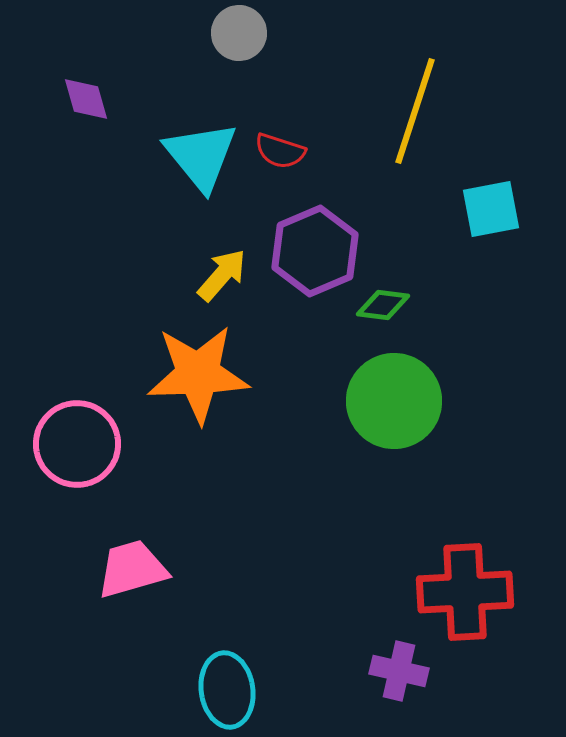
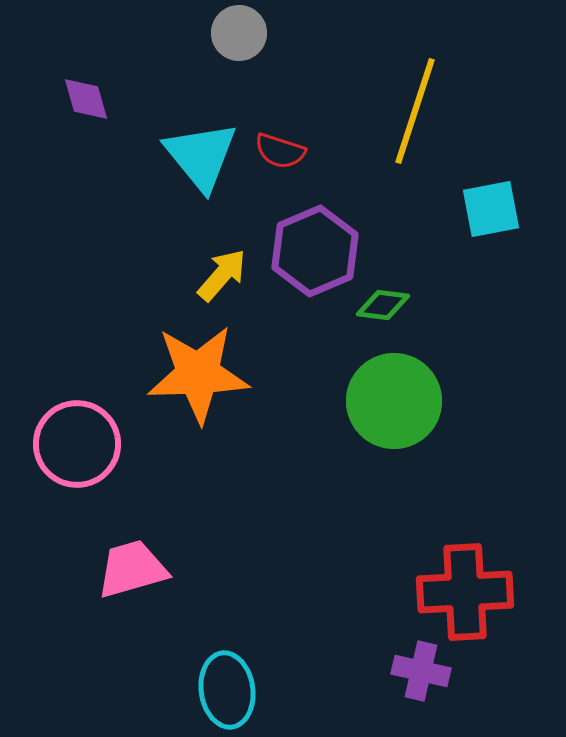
purple cross: moved 22 px right
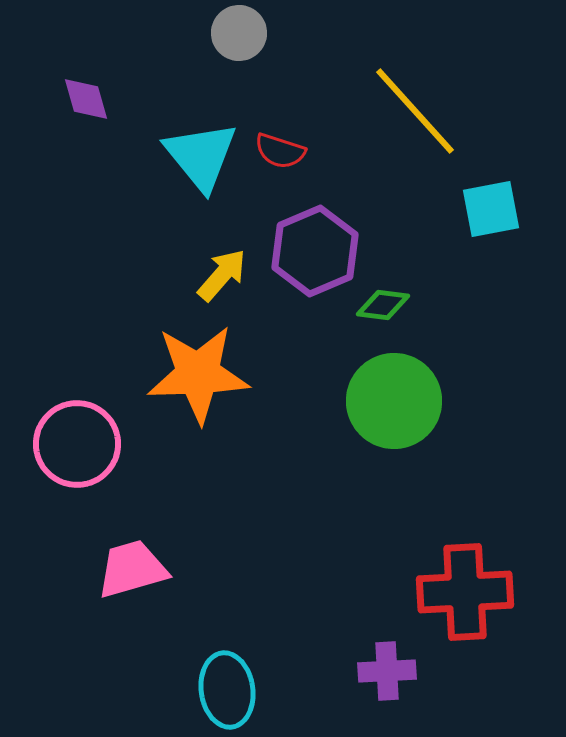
yellow line: rotated 60 degrees counterclockwise
purple cross: moved 34 px left; rotated 16 degrees counterclockwise
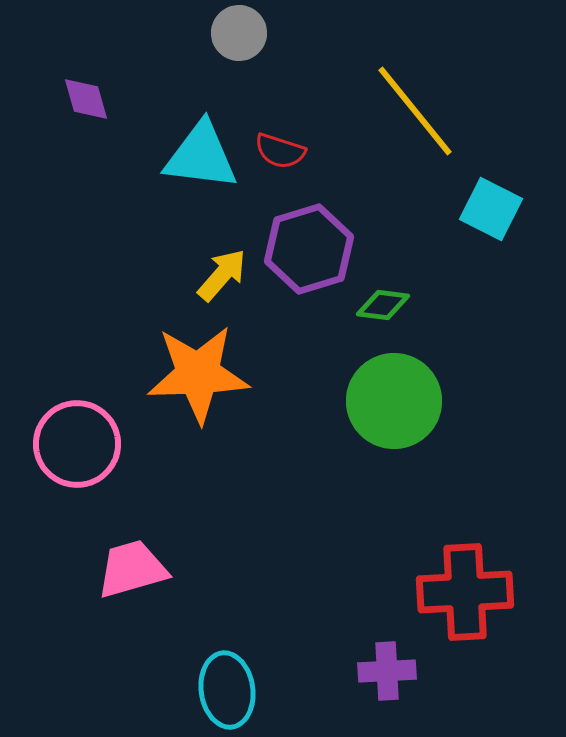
yellow line: rotated 3 degrees clockwise
cyan triangle: rotated 44 degrees counterclockwise
cyan square: rotated 38 degrees clockwise
purple hexagon: moved 6 px left, 2 px up; rotated 6 degrees clockwise
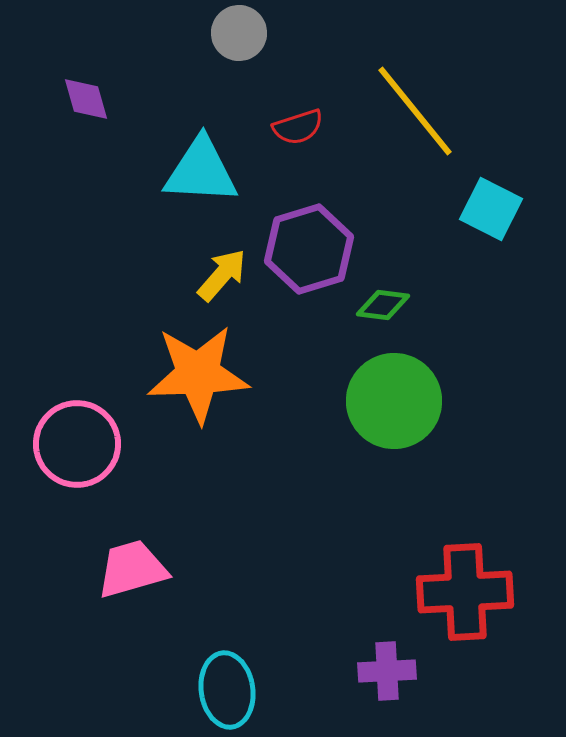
red semicircle: moved 18 px right, 24 px up; rotated 36 degrees counterclockwise
cyan triangle: moved 15 px down; rotated 4 degrees counterclockwise
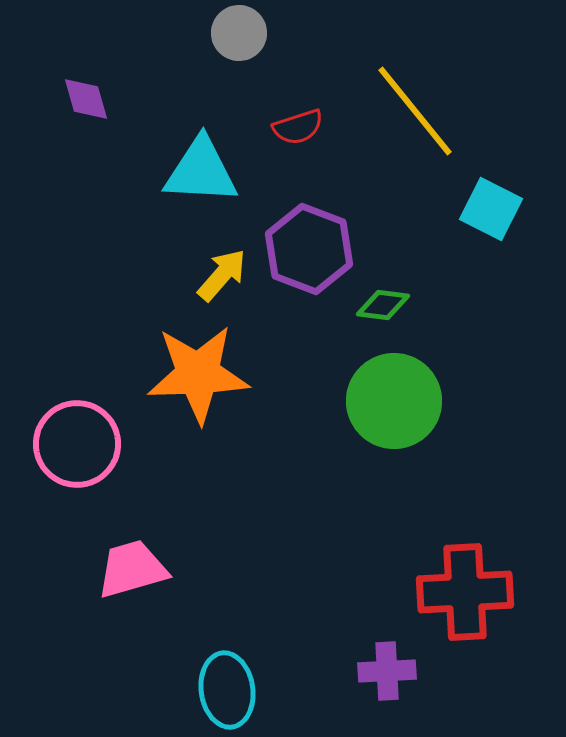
purple hexagon: rotated 22 degrees counterclockwise
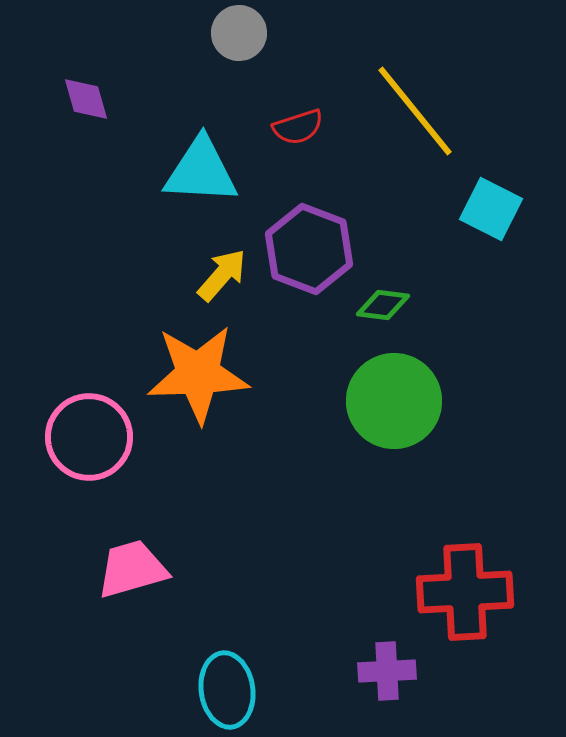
pink circle: moved 12 px right, 7 px up
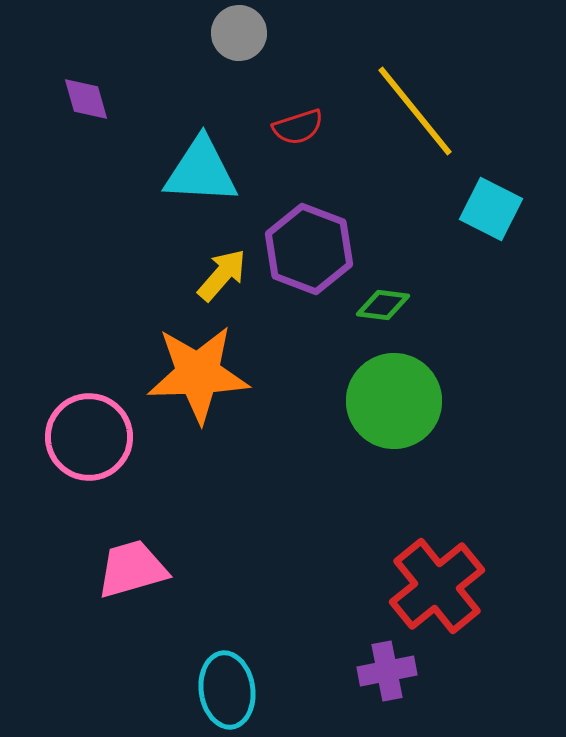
red cross: moved 28 px left, 6 px up; rotated 36 degrees counterclockwise
purple cross: rotated 8 degrees counterclockwise
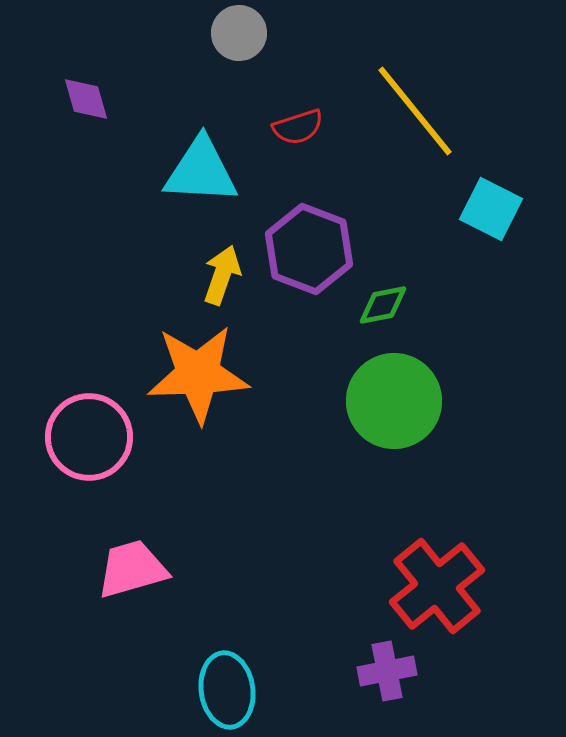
yellow arrow: rotated 22 degrees counterclockwise
green diamond: rotated 18 degrees counterclockwise
